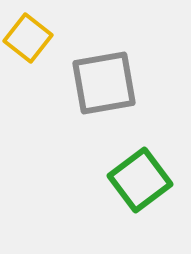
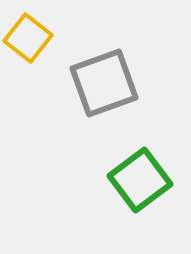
gray square: rotated 10 degrees counterclockwise
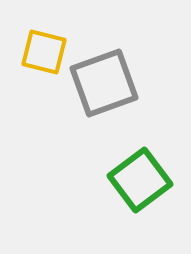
yellow square: moved 16 px right, 14 px down; rotated 24 degrees counterclockwise
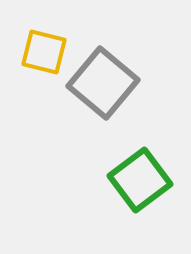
gray square: moved 1 px left; rotated 30 degrees counterclockwise
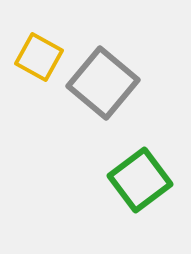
yellow square: moved 5 px left, 5 px down; rotated 15 degrees clockwise
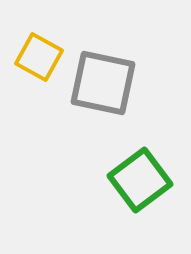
gray square: rotated 28 degrees counterclockwise
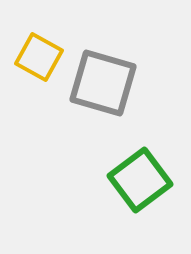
gray square: rotated 4 degrees clockwise
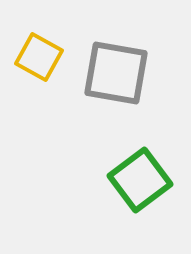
gray square: moved 13 px right, 10 px up; rotated 6 degrees counterclockwise
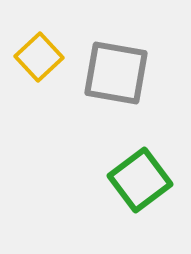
yellow square: rotated 18 degrees clockwise
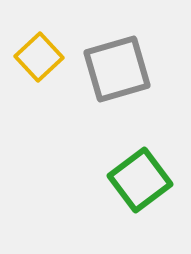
gray square: moved 1 px right, 4 px up; rotated 26 degrees counterclockwise
